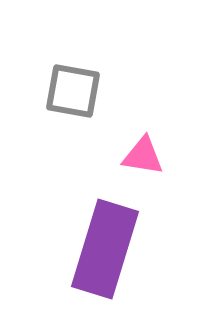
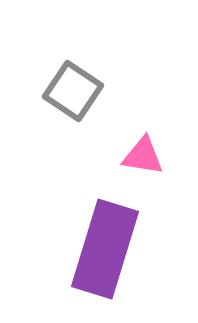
gray square: rotated 24 degrees clockwise
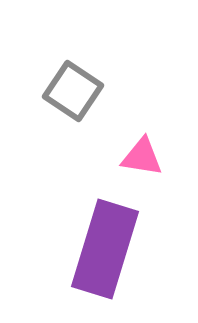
pink triangle: moved 1 px left, 1 px down
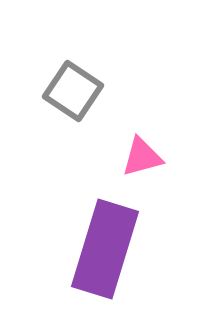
pink triangle: rotated 24 degrees counterclockwise
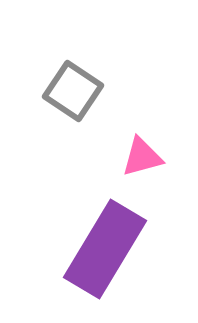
purple rectangle: rotated 14 degrees clockwise
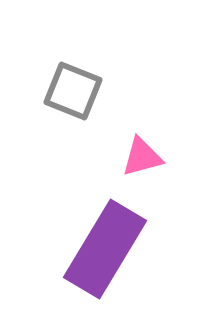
gray square: rotated 12 degrees counterclockwise
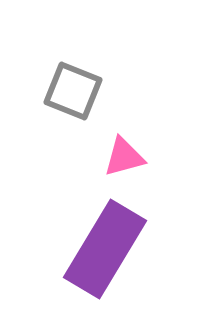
pink triangle: moved 18 px left
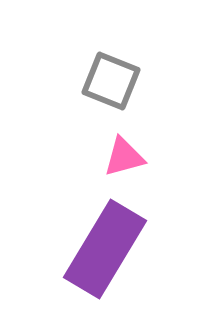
gray square: moved 38 px right, 10 px up
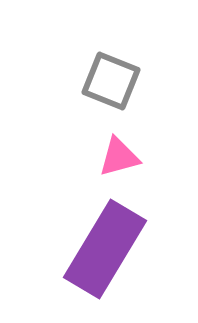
pink triangle: moved 5 px left
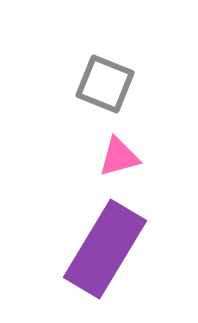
gray square: moved 6 px left, 3 px down
